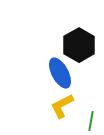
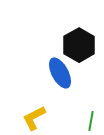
yellow L-shape: moved 28 px left, 12 px down
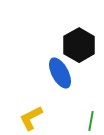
yellow L-shape: moved 3 px left
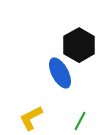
green line: moved 11 px left; rotated 18 degrees clockwise
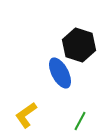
black hexagon: rotated 12 degrees counterclockwise
yellow L-shape: moved 5 px left, 3 px up; rotated 8 degrees counterclockwise
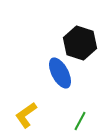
black hexagon: moved 1 px right, 2 px up
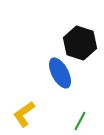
yellow L-shape: moved 2 px left, 1 px up
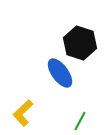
blue ellipse: rotated 8 degrees counterclockwise
yellow L-shape: moved 1 px left, 1 px up; rotated 8 degrees counterclockwise
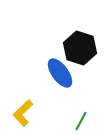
black hexagon: moved 5 px down
green line: moved 1 px right
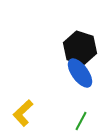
blue ellipse: moved 20 px right
